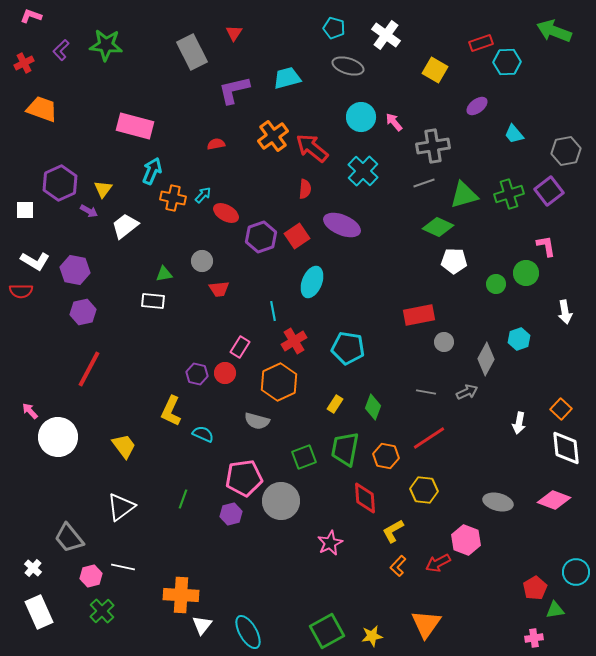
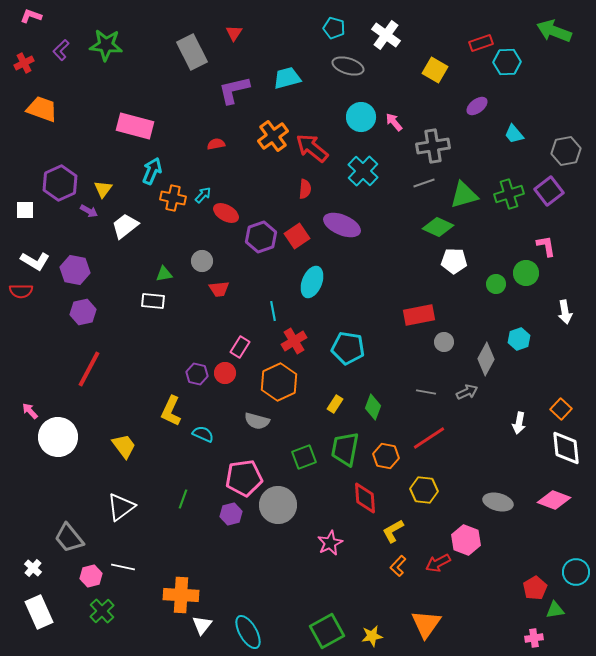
gray circle at (281, 501): moved 3 px left, 4 px down
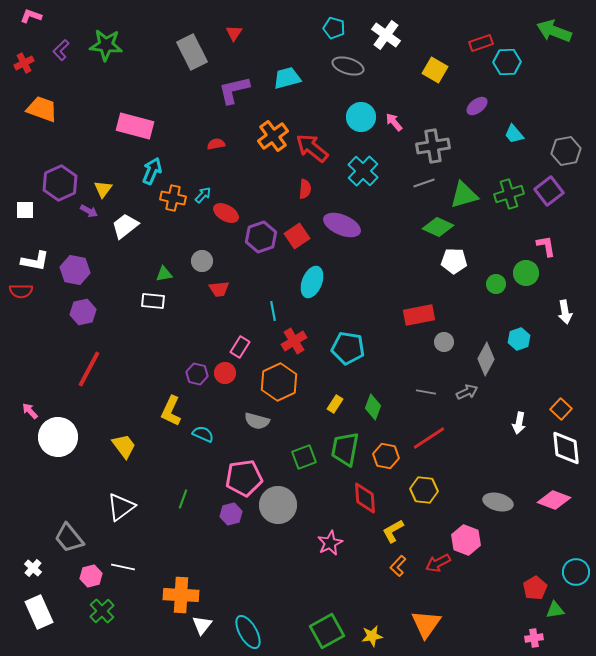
white L-shape at (35, 261): rotated 20 degrees counterclockwise
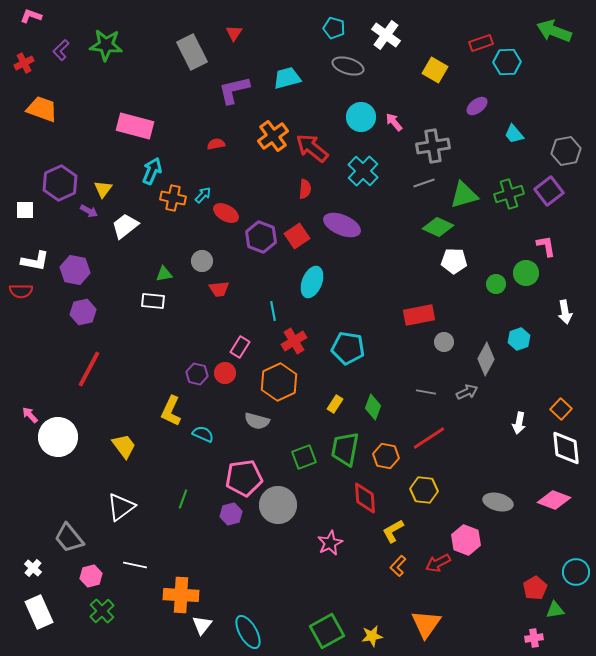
purple hexagon at (261, 237): rotated 20 degrees counterclockwise
pink arrow at (30, 411): moved 4 px down
white line at (123, 567): moved 12 px right, 2 px up
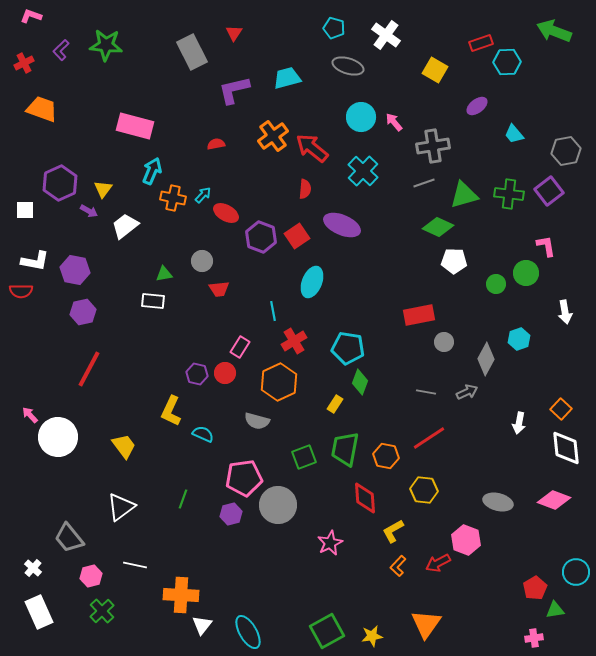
green cross at (509, 194): rotated 24 degrees clockwise
green diamond at (373, 407): moved 13 px left, 25 px up
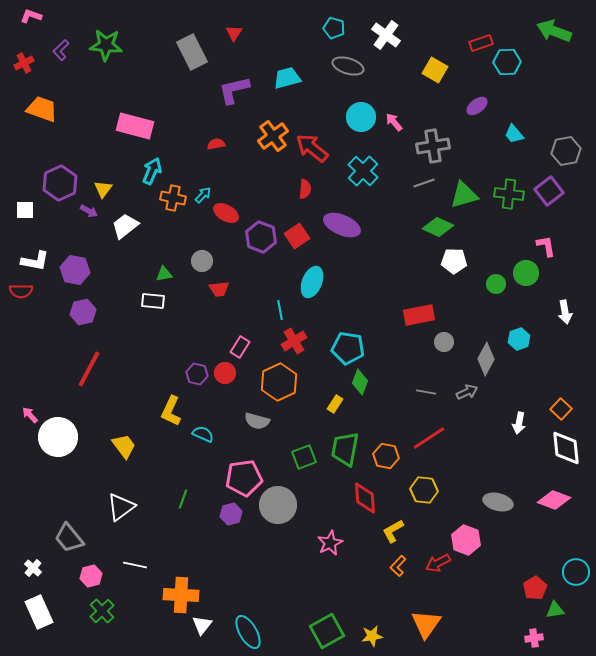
cyan line at (273, 311): moved 7 px right, 1 px up
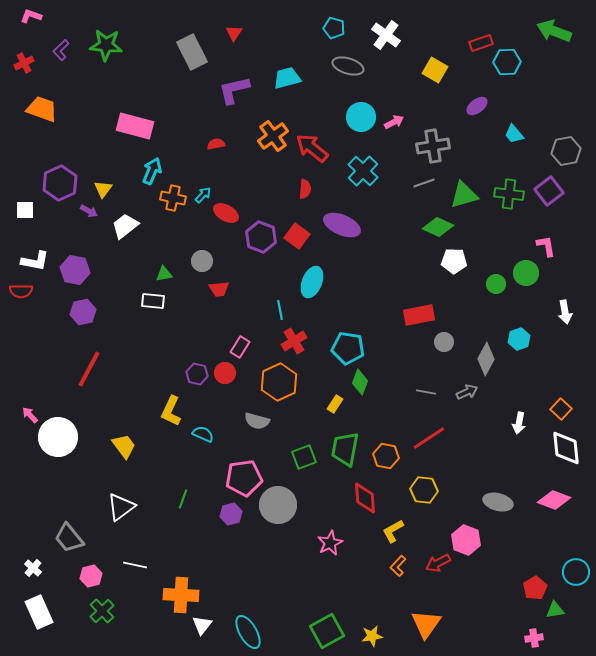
pink arrow at (394, 122): rotated 102 degrees clockwise
red square at (297, 236): rotated 20 degrees counterclockwise
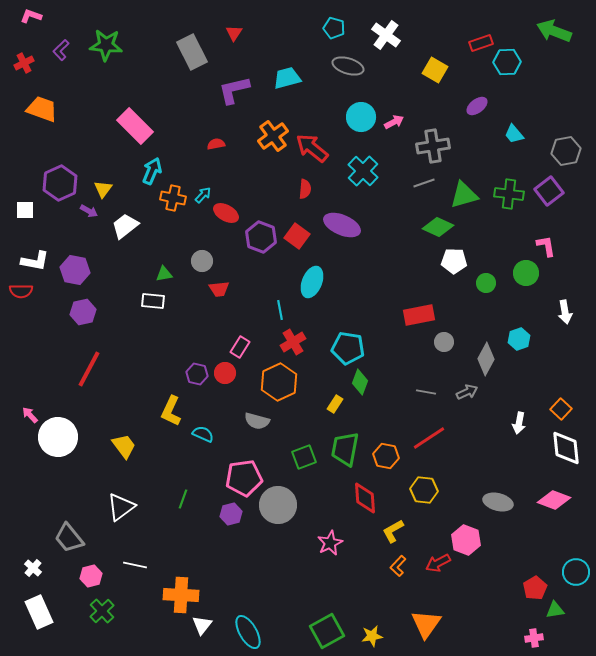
pink rectangle at (135, 126): rotated 30 degrees clockwise
green circle at (496, 284): moved 10 px left, 1 px up
red cross at (294, 341): moved 1 px left, 1 px down
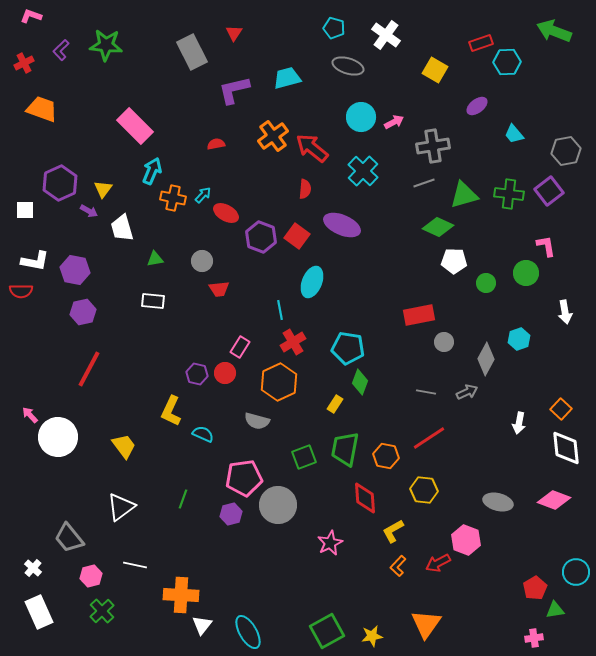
white trapezoid at (125, 226): moved 3 px left, 2 px down; rotated 68 degrees counterclockwise
green triangle at (164, 274): moved 9 px left, 15 px up
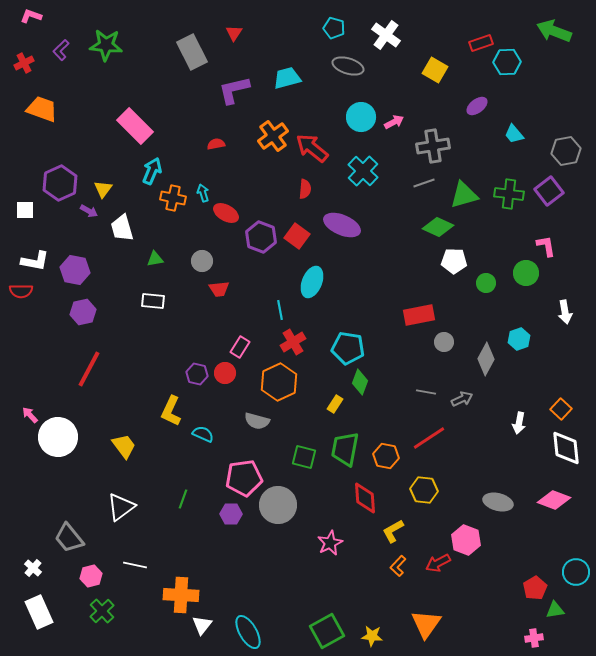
cyan arrow at (203, 195): moved 2 px up; rotated 60 degrees counterclockwise
gray arrow at (467, 392): moved 5 px left, 7 px down
green square at (304, 457): rotated 35 degrees clockwise
purple hexagon at (231, 514): rotated 15 degrees clockwise
yellow star at (372, 636): rotated 15 degrees clockwise
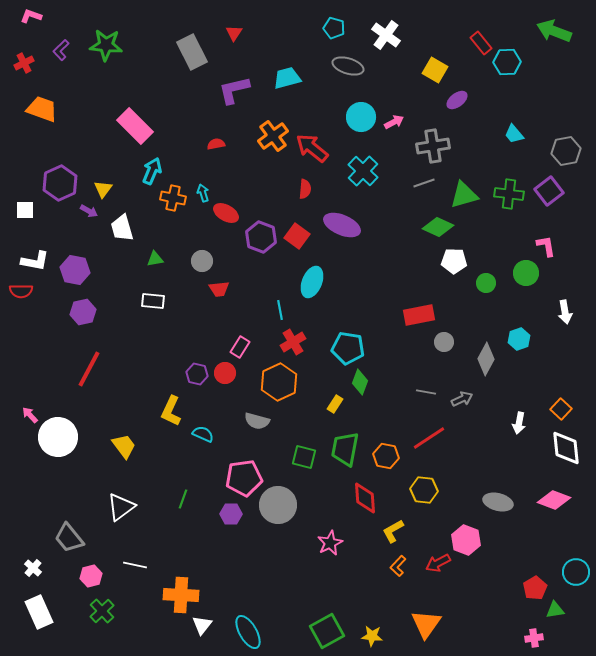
red rectangle at (481, 43): rotated 70 degrees clockwise
purple ellipse at (477, 106): moved 20 px left, 6 px up
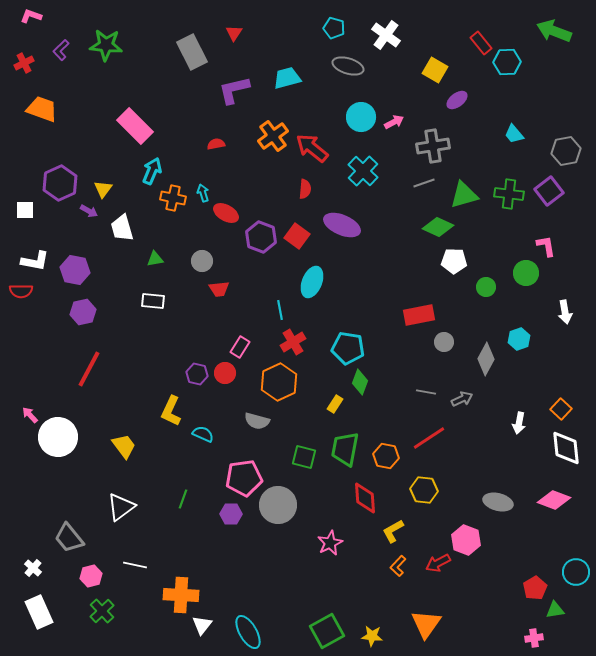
green circle at (486, 283): moved 4 px down
